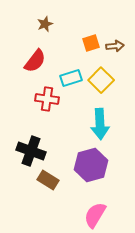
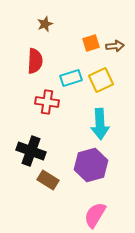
red semicircle: rotated 35 degrees counterclockwise
yellow square: rotated 20 degrees clockwise
red cross: moved 3 px down
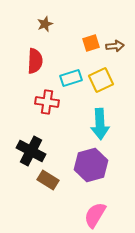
black cross: rotated 8 degrees clockwise
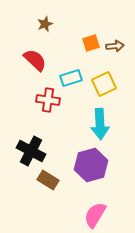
red semicircle: moved 1 px up; rotated 50 degrees counterclockwise
yellow square: moved 3 px right, 4 px down
red cross: moved 1 px right, 2 px up
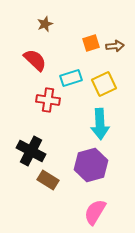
pink semicircle: moved 3 px up
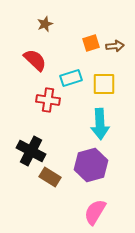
yellow square: rotated 25 degrees clockwise
brown rectangle: moved 2 px right, 3 px up
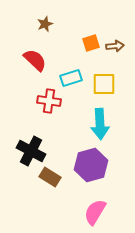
red cross: moved 1 px right, 1 px down
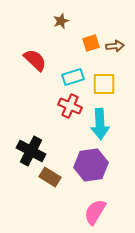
brown star: moved 16 px right, 3 px up
cyan rectangle: moved 2 px right, 1 px up
red cross: moved 21 px right, 5 px down; rotated 15 degrees clockwise
purple hexagon: rotated 8 degrees clockwise
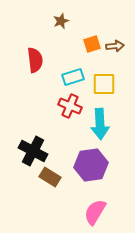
orange square: moved 1 px right, 1 px down
red semicircle: rotated 40 degrees clockwise
black cross: moved 2 px right
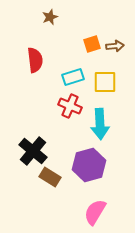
brown star: moved 11 px left, 4 px up
yellow square: moved 1 px right, 2 px up
black cross: rotated 12 degrees clockwise
purple hexagon: moved 2 px left; rotated 8 degrees counterclockwise
